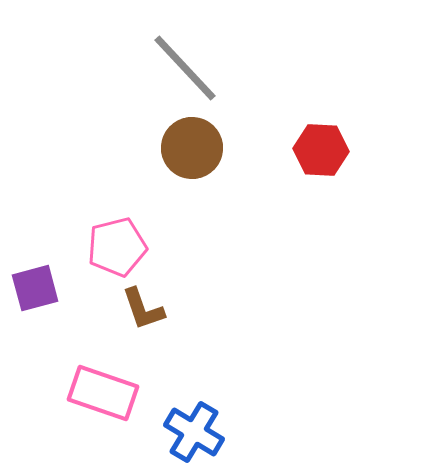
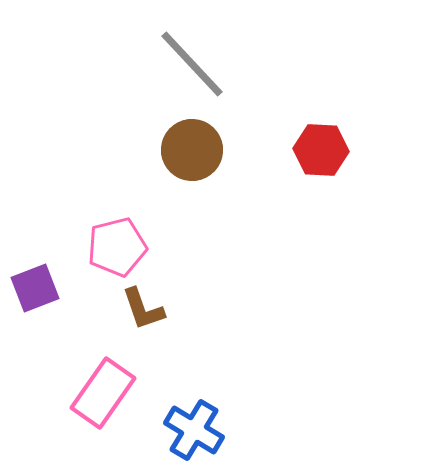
gray line: moved 7 px right, 4 px up
brown circle: moved 2 px down
purple square: rotated 6 degrees counterclockwise
pink rectangle: rotated 74 degrees counterclockwise
blue cross: moved 2 px up
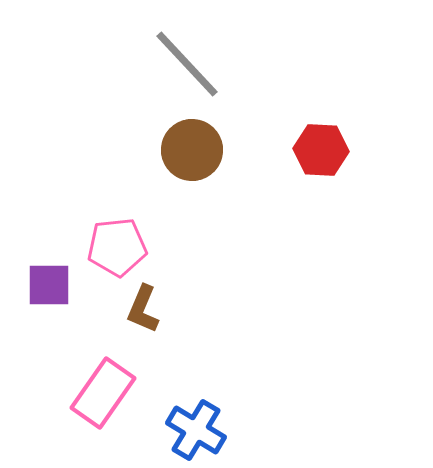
gray line: moved 5 px left
pink pentagon: rotated 8 degrees clockwise
purple square: moved 14 px right, 3 px up; rotated 21 degrees clockwise
brown L-shape: rotated 42 degrees clockwise
blue cross: moved 2 px right
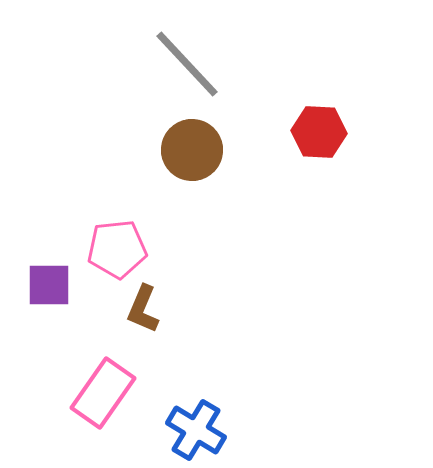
red hexagon: moved 2 px left, 18 px up
pink pentagon: moved 2 px down
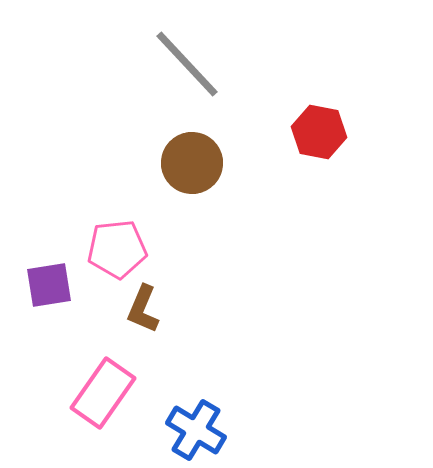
red hexagon: rotated 8 degrees clockwise
brown circle: moved 13 px down
purple square: rotated 9 degrees counterclockwise
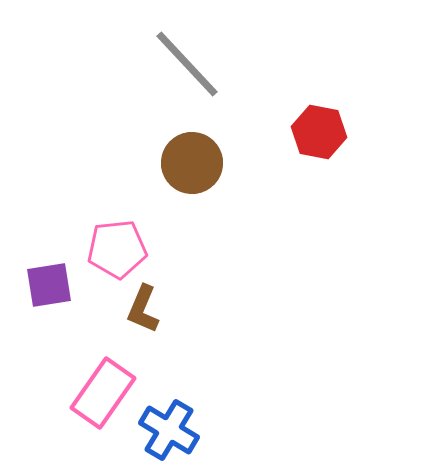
blue cross: moved 27 px left
